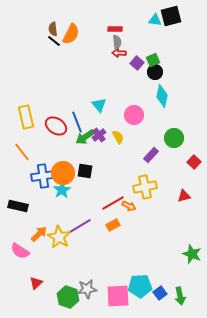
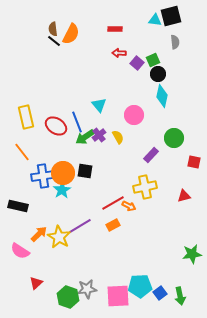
gray semicircle at (117, 42): moved 58 px right
black circle at (155, 72): moved 3 px right, 2 px down
red square at (194, 162): rotated 32 degrees counterclockwise
green star at (192, 254): rotated 30 degrees counterclockwise
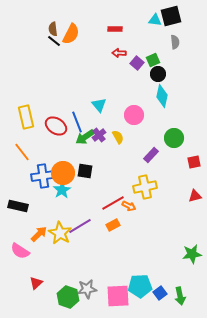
red square at (194, 162): rotated 24 degrees counterclockwise
red triangle at (184, 196): moved 11 px right
yellow star at (59, 237): moved 1 px right, 4 px up
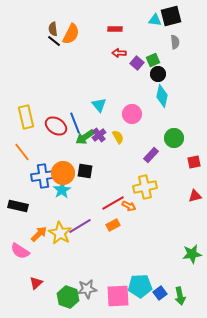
pink circle at (134, 115): moved 2 px left, 1 px up
blue line at (77, 122): moved 2 px left, 1 px down
